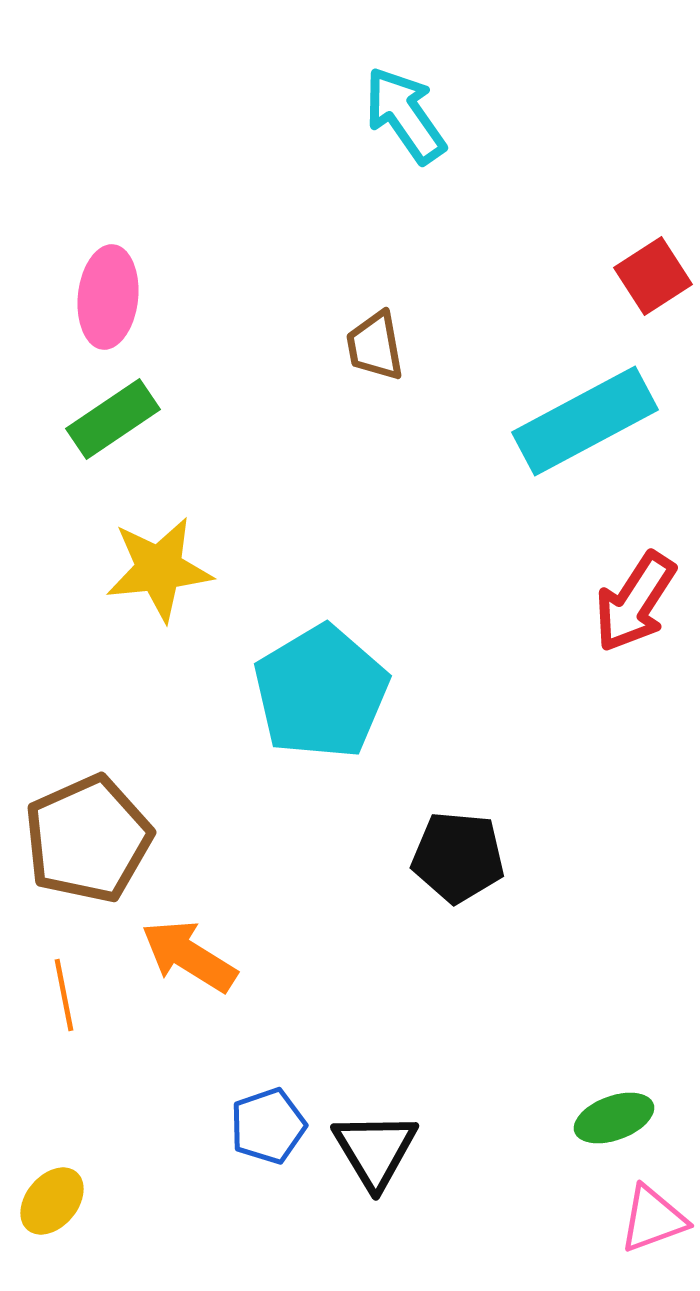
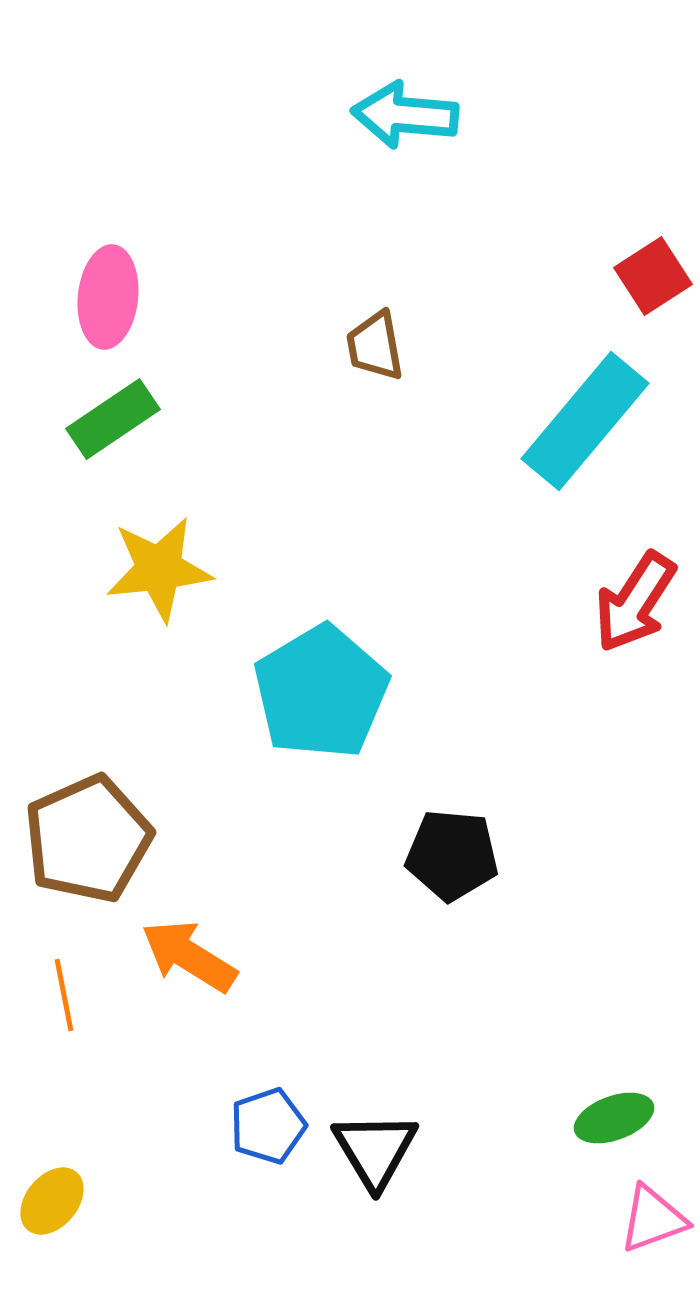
cyan arrow: rotated 50 degrees counterclockwise
cyan rectangle: rotated 22 degrees counterclockwise
black pentagon: moved 6 px left, 2 px up
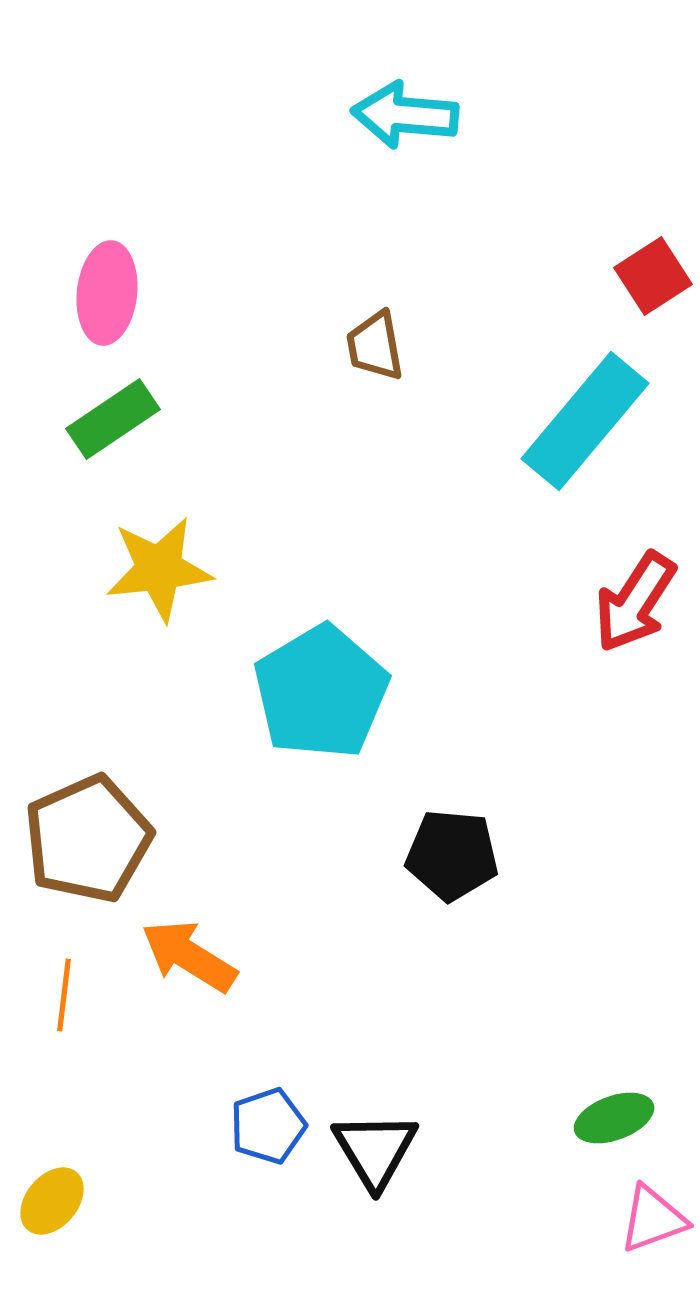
pink ellipse: moved 1 px left, 4 px up
orange line: rotated 18 degrees clockwise
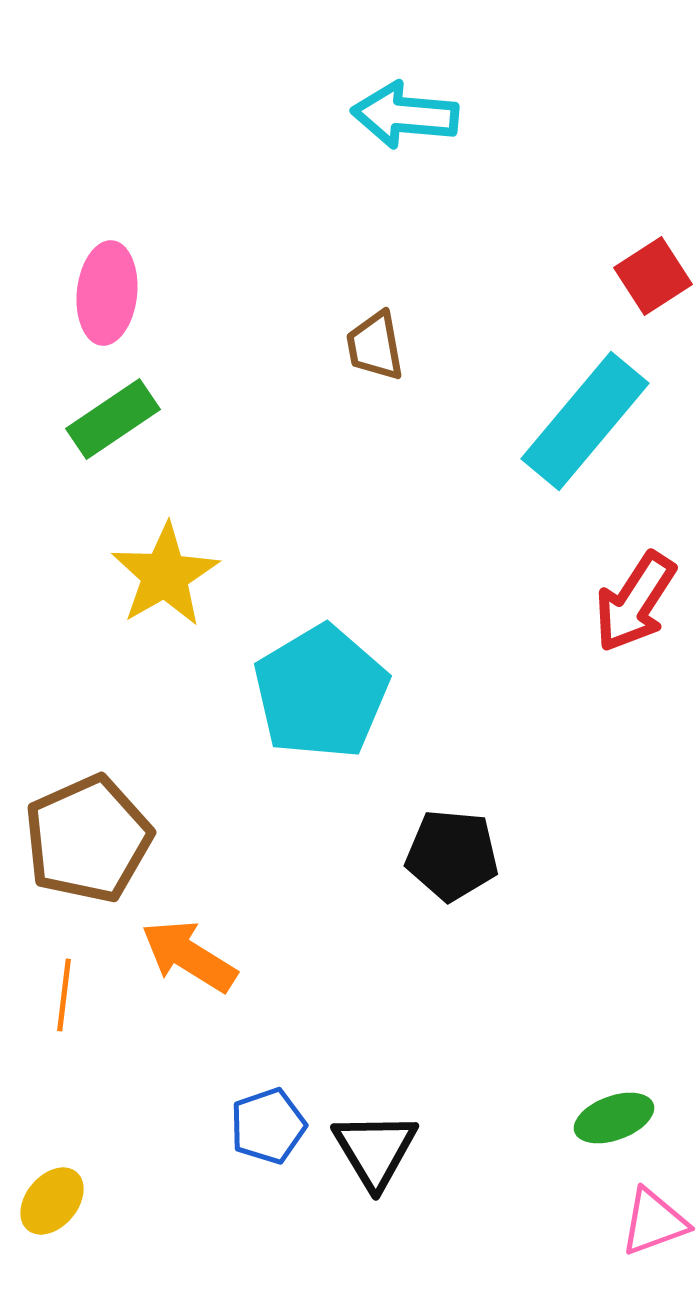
yellow star: moved 6 px right, 6 px down; rotated 24 degrees counterclockwise
pink triangle: moved 1 px right, 3 px down
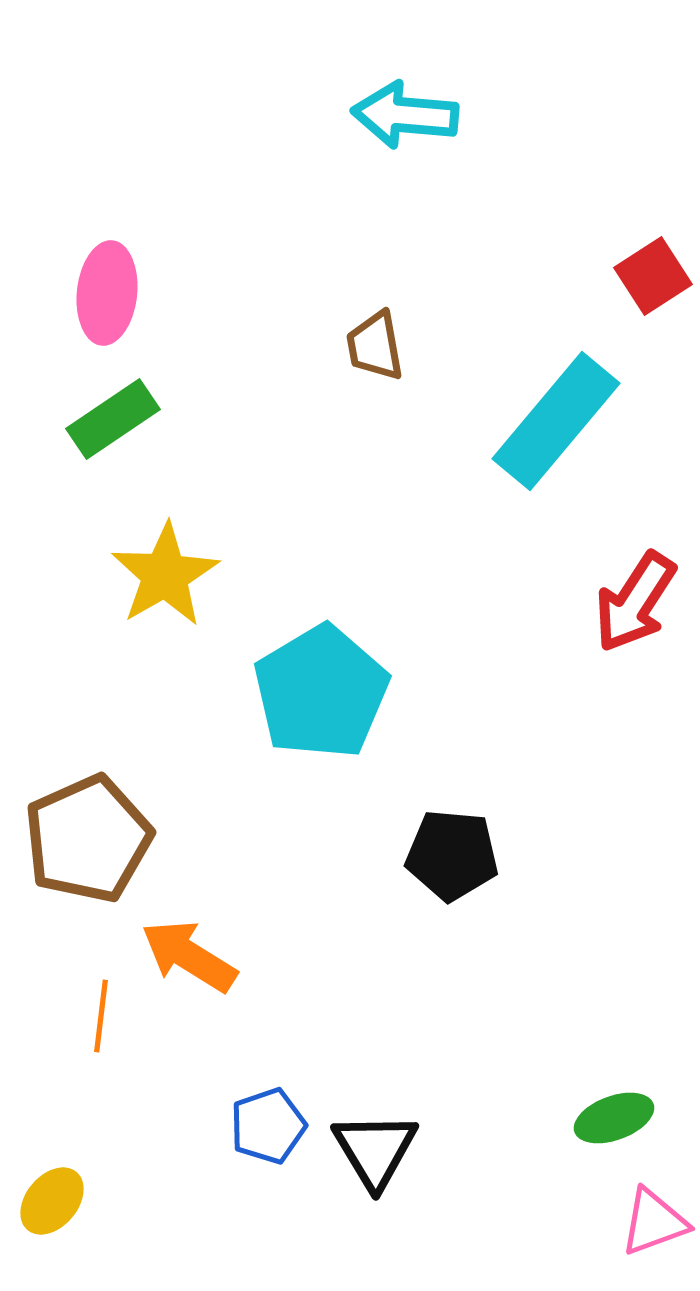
cyan rectangle: moved 29 px left
orange line: moved 37 px right, 21 px down
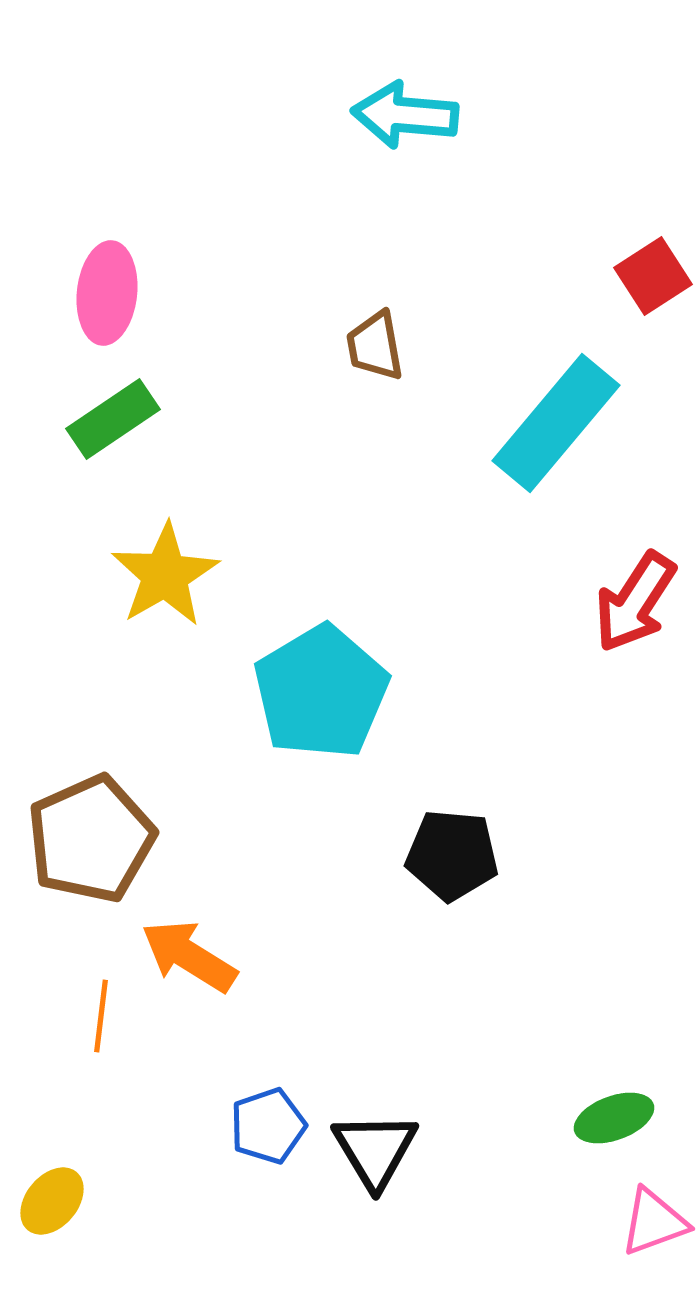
cyan rectangle: moved 2 px down
brown pentagon: moved 3 px right
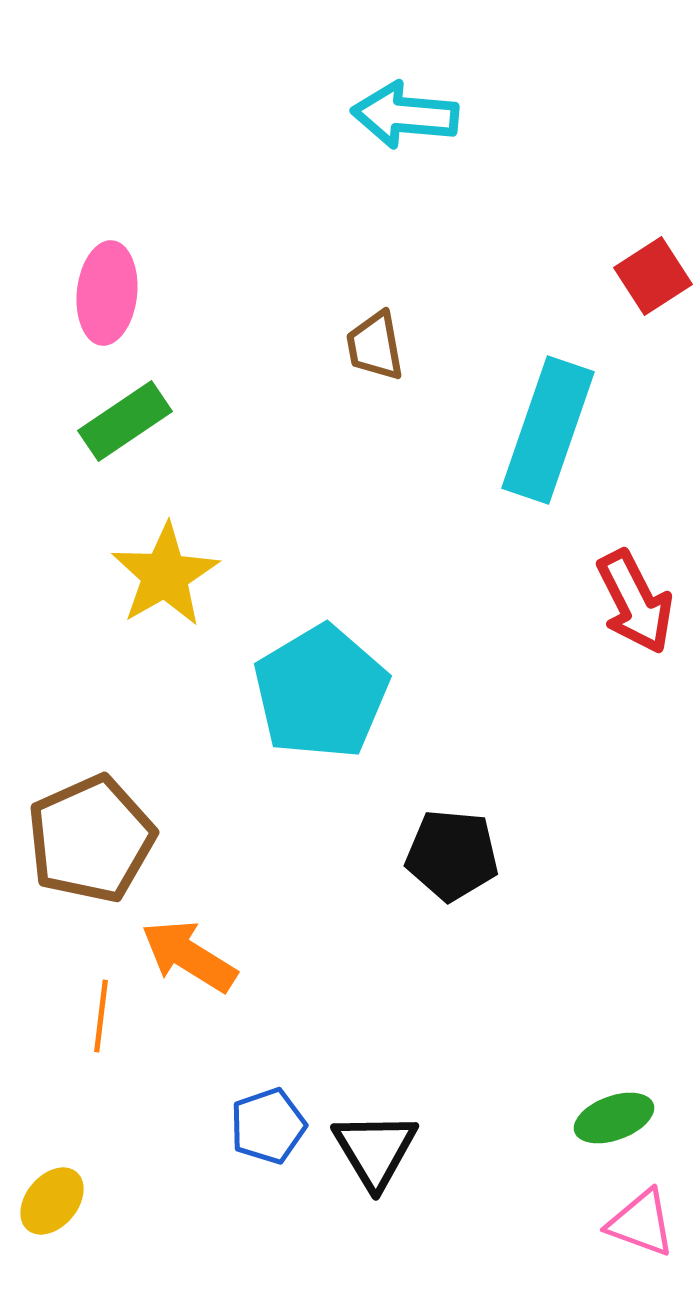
green rectangle: moved 12 px right, 2 px down
cyan rectangle: moved 8 px left, 7 px down; rotated 21 degrees counterclockwise
red arrow: rotated 60 degrees counterclockwise
pink triangle: moved 13 px left, 1 px down; rotated 40 degrees clockwise
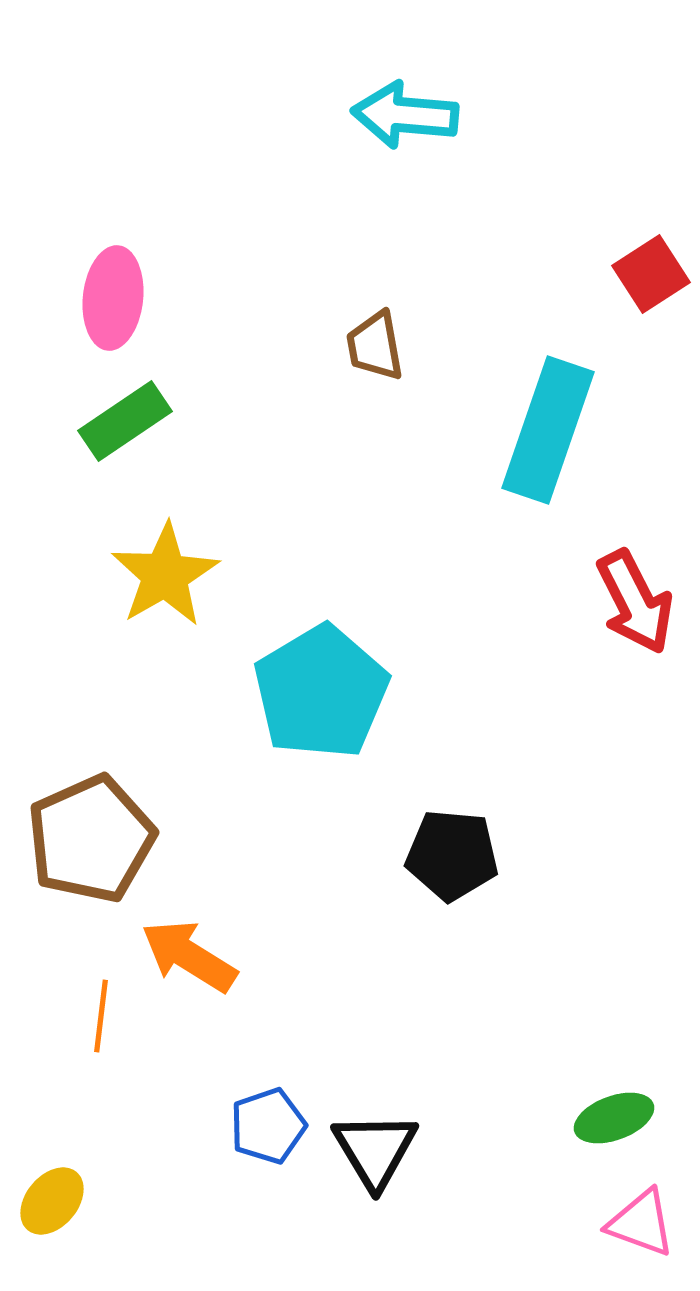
red square: moved 2 px left, 2 px up
pink ellipse: moved 6 px right, 5 px down
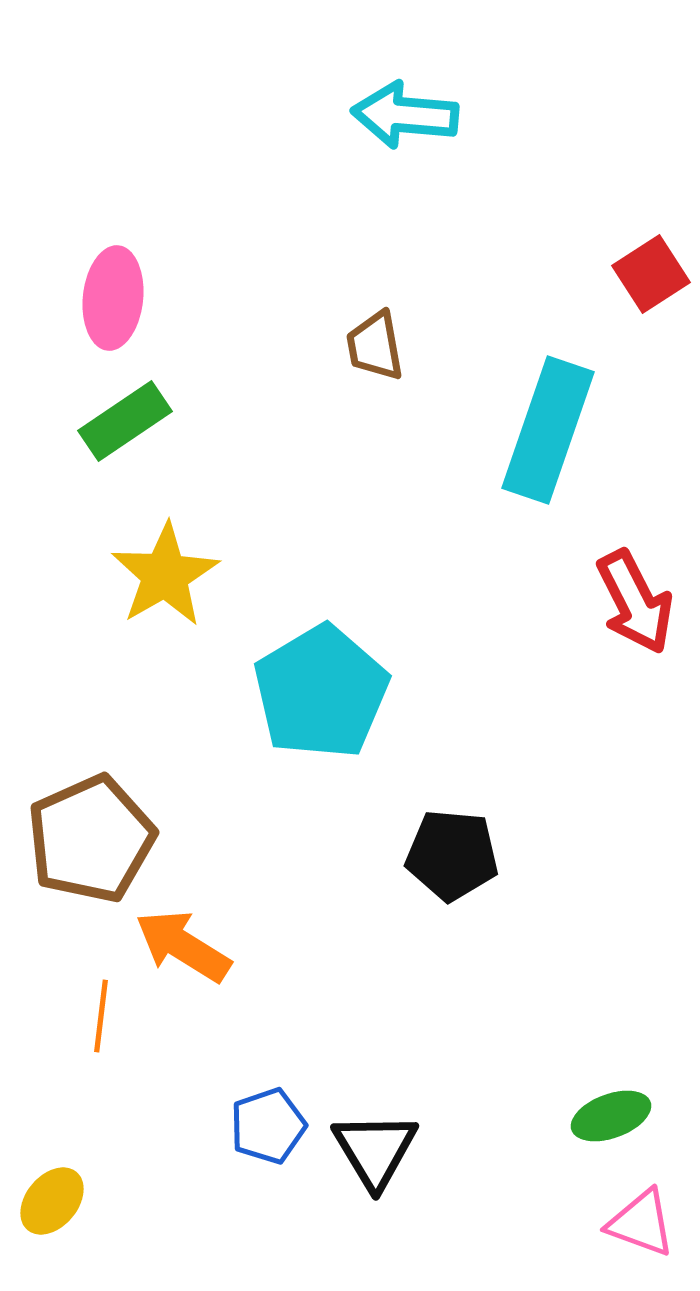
orange arrow: moved 6 px left, 10 px up
green ellipse: moved 3 px left, 2 px up
